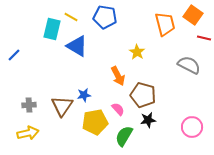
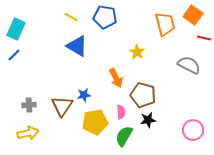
cyan rectangle: moved 36 px left; rotated 10 degrees clockwise
orange arrow: moved 2 px left, 2 px down
pink semicircle: moved 3 px right, 3 px down; rotated 40 degrees clockwise
pink circle: moved 1 px right, 3 px down
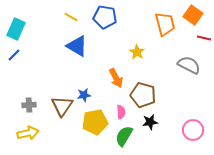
black star: moved 2 px right, 2 px down
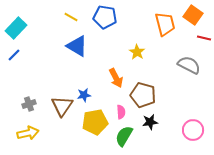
cyan rectangle: moved 1 px up; rotated 20 degrees clockwise
gray cross: moved 1 px up; rotated 16 degrees counterclockwise
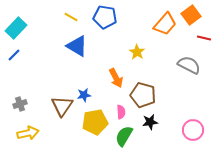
orange square: moved 2 px left; rotated 18 degrees clockwise
orange trapezoid: rotated 55 degrees clockwise
gray cross: moved 9 px left
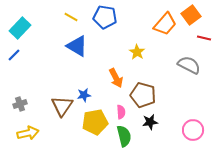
cyan rectangle: moved 4 px right
green semicircle: rotated 135 degrees clockwise
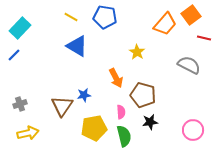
yellow pentagon: moved 1 px left, 6 px down
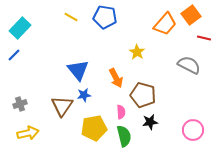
blue triangle: moved 1 px right, 24 px down; rotated 20 degrees clockwise
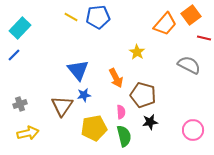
blue pentagon: moved 7 px left; rotated 15 degrees counterclockwise
